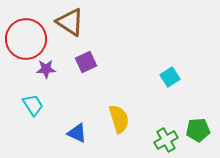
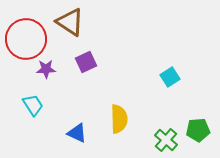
yellow semicircle: rotated 16 degrees clockwise
green cross: rotated 20 degrees counterclockwise
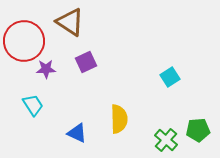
red circle: moved 2 px left, 2 px down
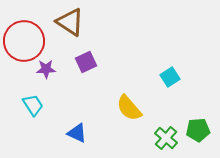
yellow semicircle: moved 10 px right, 11 px up; rotated 140 degrees clockwise
green cross: moved 2 px up
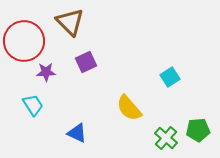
brown triangle: rotated 12 degrees clockwise
purple star: moved 3 px down
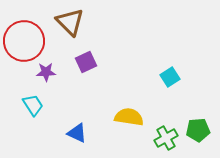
yellow semicircle: moved 9 px down; rotated 140 degrees clockwise
green cross: rotated 20 degrees clockwise
